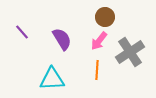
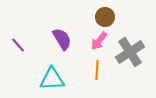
purple line: moved 4 px left, 13 px down
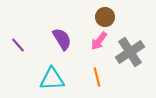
orange line: moved 7 px down; rotated 18 degrees counterclockwise
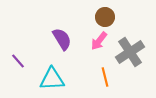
purple line: moved 16 px down
orange line: moved 8 px right
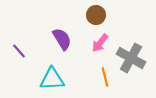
brown circle: moved 9 px left, 2 px up
pink arrow: moved 1 px right, 2 px down
gray cross: moved 1 px right, 6 px down; rotated 28 degrees counterclockwise
purple line: moved 1 px right, 10 px up
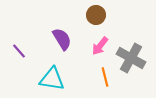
pink arrow: moved 3 px down
cyan triangle: rotated 12 degrees clockwise
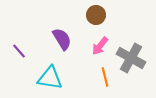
cyan triangle: moved 2 px left, 1 px up
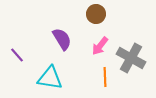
brown circle: moved 1 px up
purple line: moved 2 px left, 4 px down
orange line: rotated 12 degrees clockwise
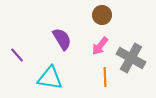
brown circle: moved 6 px right, 1 px down
